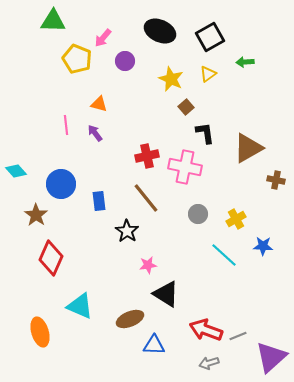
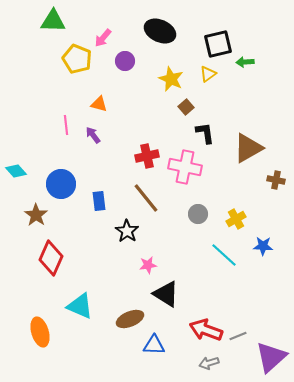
black square: moved 8 px right, 7 px down; rotated 16 degrees clockwise
purple arrow: moved 2 px left, 2 px down
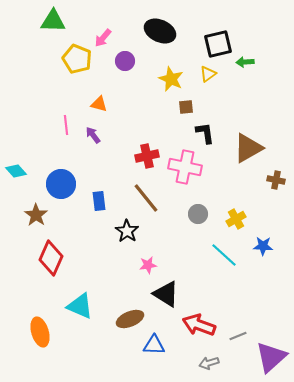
brown square: rotated 35 degrees clockwise
red arrow: moved 7 px left, 5 px up
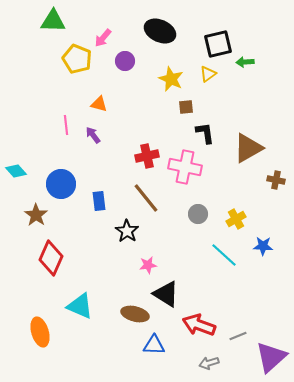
brown ellipse: moved 5 px right, 5 px up; rotated 36 degrees clockwise
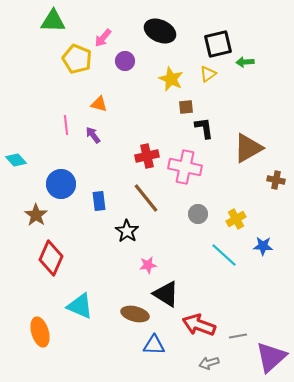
black L-shape: moved 1 px left, 5 px up
cyan diamond: moved 11 px up
gray line: rotated 12 degrees clockwise
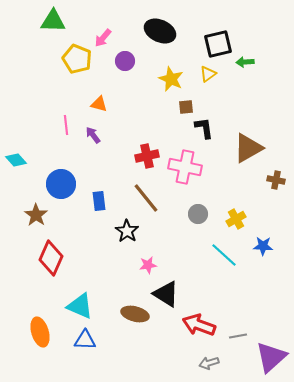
blue triangle: moved 69 px left, 5 px up
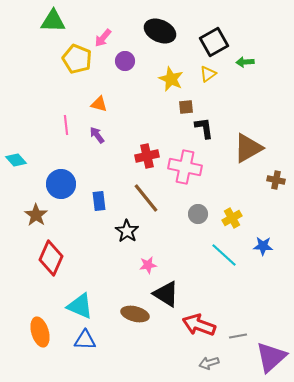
black square: moved 4 px left, 2 px up; rotated 16 degrees counterclockwise
purple arrow: moved 4 px right
yellow cross: moved 4 px left, 1 px up
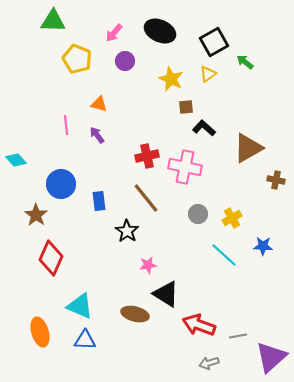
pink arrow: moved 11 px right, 5 px up
green arrow: rotated 42 degrees clockwise
black L-shape: rotated 40 degrees counterclockwise
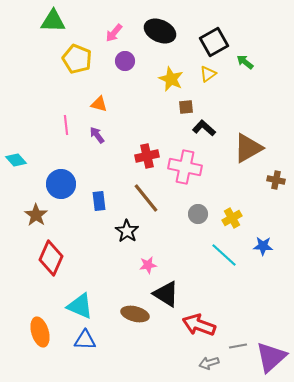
gray line: moved 10 px down
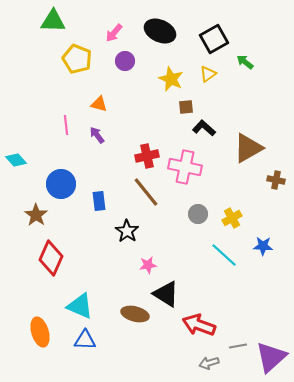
black square: moved 3 px up
brown line: moved 6 px up
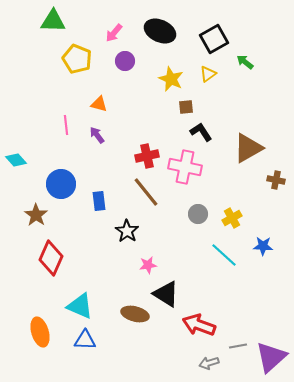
black L-shape: moved 3 px left, 4 px down; rotated 15 degrees clockwise
